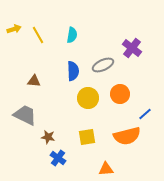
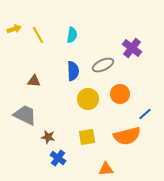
yellow circle: moved 1 px down
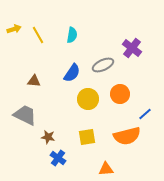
blue semicircle: moved 1 px left, 2 px down; rotated 36 degrees clockwise
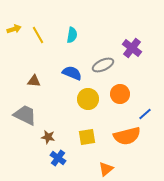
blue semicircle: rotated 102 degrees counterclockwise
orange triangle: rotated 35 degrees counterclockwise
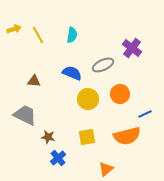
blue line: rotated 16 degrees clockwise
blue cross: rotated 14 degrees clockwise
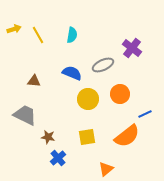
orange semicircle: rotated 24 degrees counterclockwise
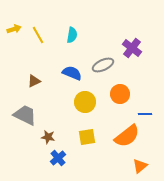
brown triangle: rotated 32 degrees counterclockwise
yellow circle: moved 3 px left, 3 px down
blue line: rotated 24 degrees clockwise
orange triangle: moved 34 px right, 3 px up
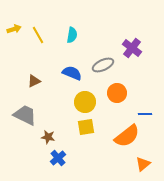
orange circle: moved 3 px left, 1 px up
yellow square: moved 1 px left, 10 px up
orange triangle: moved 3 px right, 2 px up
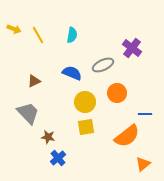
yellow arrow: rotated 40 degrees clockwise
gray trapezoid: moved 3 px right, 2 px up; rotated 20 degrees clockwise
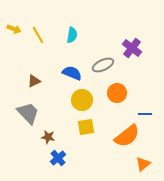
yellow circle: moved 3 px left, 2 px up
